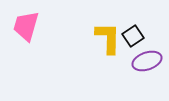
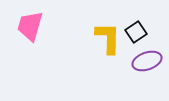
pink trapezoid: moved 4 px right
black square: moved 3 px right, 4 px up
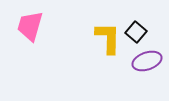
black square: rotated 15 degrees counterclockwise
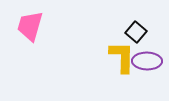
yellow L-shape: moved 14 px right, 19 px down
purple ellipse: rotated 20 degrees clockwise
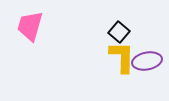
black square: moved 17 px left
purple ellipse: rotated 12 degrees counterclockwise
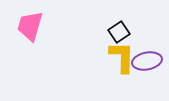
black square: rotated 15 degrees clockwise
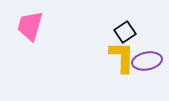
black square: moved 6 px right
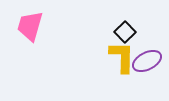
black square: rotated 10 degrees counterclockwise
purple ellipse: rotated 16 degrees counterclockwise
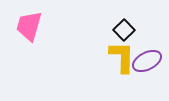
pink trapezoid: moved 1 px left
black square: moved 1 px left, 2 px up
